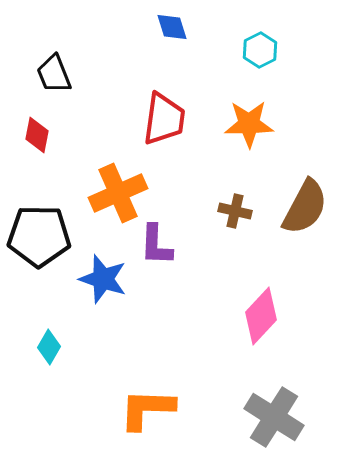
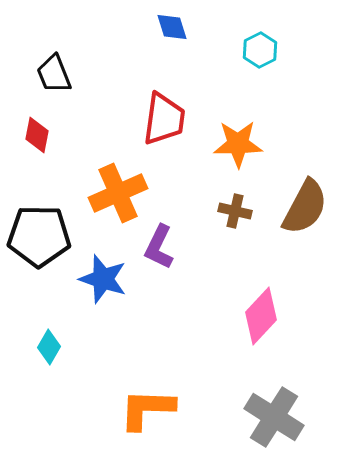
orange star: moved 11 px left, 20 px down
purple L-shape: moved 3 px right, 2 px down; rotated 24 degrees clockwise
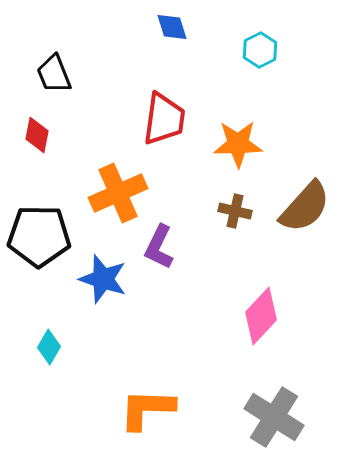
brown semicircle: rotated 14 degrees clockwise
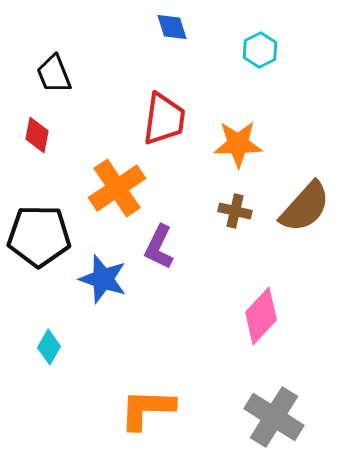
orange cross: moved 1 px left, 5 px up; rotated 10 degrees counterclockwise
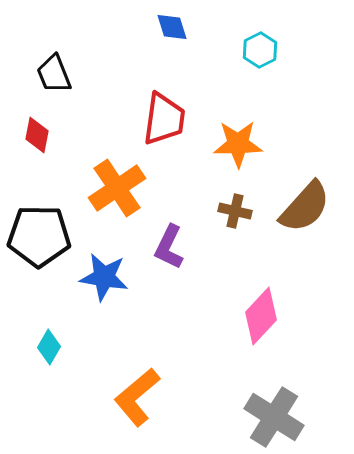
purple L-shape: moved 10 px right
blue star: moved 1 px right, 2 px up; rotated 9 degrees counterclockwise
orange L-shape: moved 10 px left, 12 px up; rotated 42 degrees counterclockwise
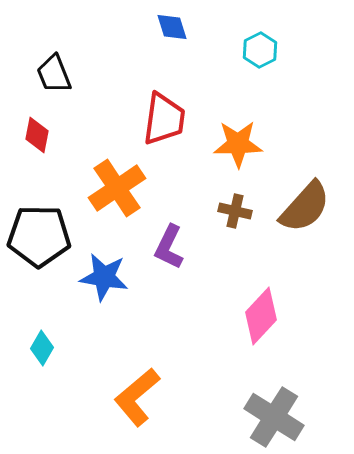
cyan diamond: moved 7 px left, 1 px down
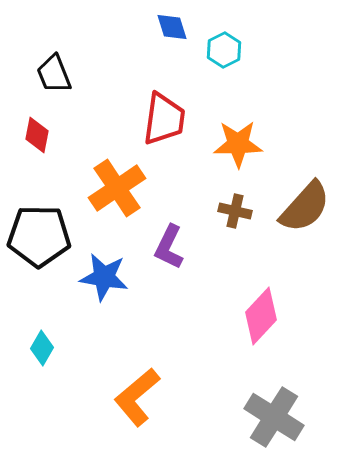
cyan hexagon: moved 36 px left
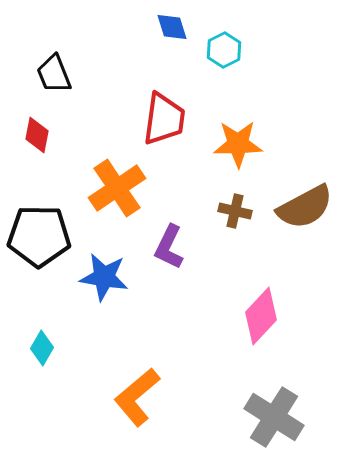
brown semicircle: rotated 20 degrees clockwise
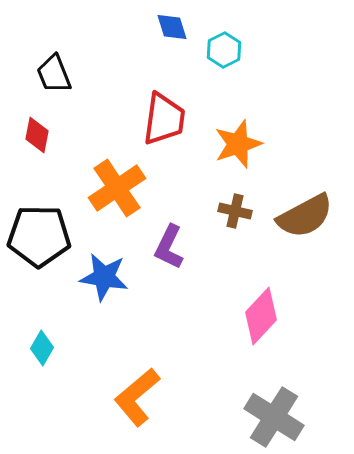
orange star: rotated 18 degrees counterclockwise
brown semicircle: moved 9 px down
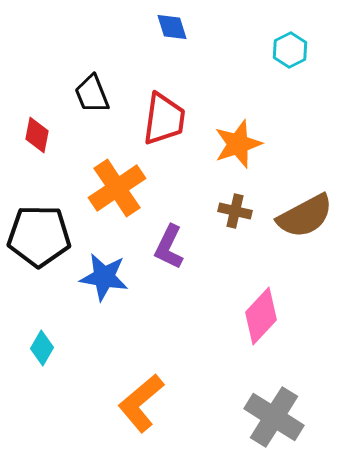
cyan hexagon: moved 66 px right
black trapezoid: moved 38 px right, 20 px down
orange L-shape: moved 4 px right, 6 px down
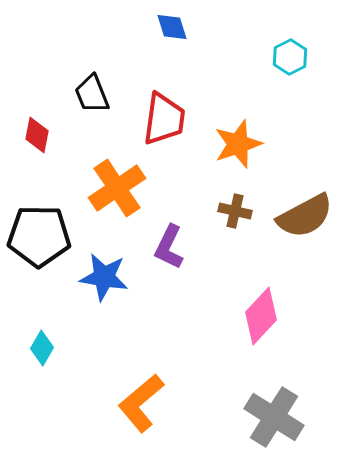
cyan hexagon: moved 7 px down
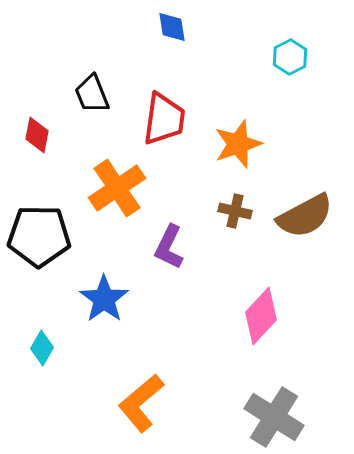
blue diamond: rotated 8 degrees clockwise
blue star: moved 22 px down; rotated 27 degrees clockwise
